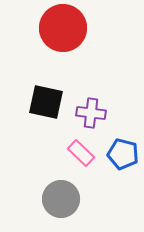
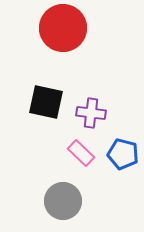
gray circle: moved 2 px right, 2 px down
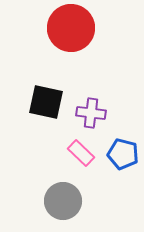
red circle: moved 8 px right
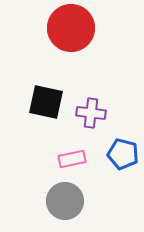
pink rectangle: moved 9 px left, 6 px down; rotated 56 degrees counterclockwise
gray circle: moved 2 px right
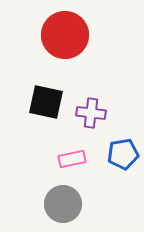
red circle: moved 6 px left, 7 px down
blue pentagon: rotated 24 degrees counterclockwise
gray circle: moved 2 px left, 3 px down
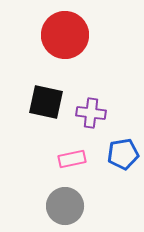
gray circle: moved 2 px right, 2 px down
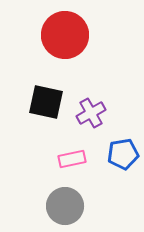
purple cross: rotated 36 degrees counterclockwise
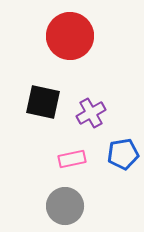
red circle: moved 5 px right, 1 px down
black square: moved 3 px left
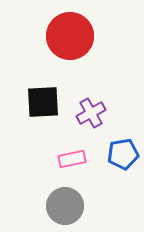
black square: rotated 15 degrees counterclockwise
